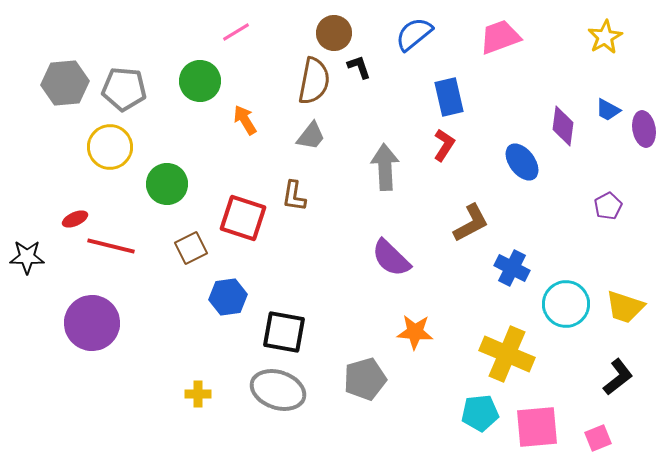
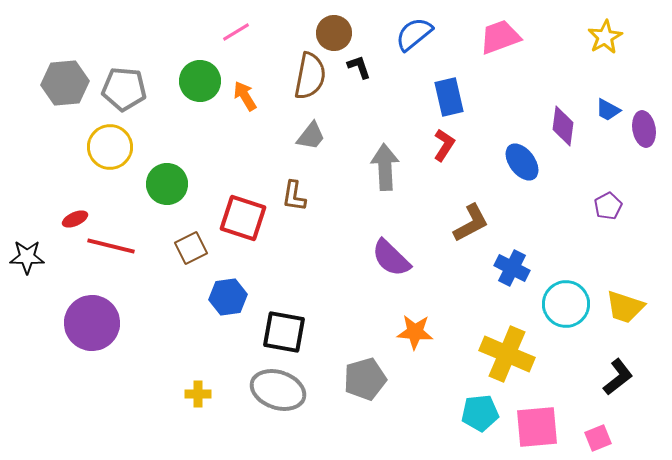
brown semicircle at (314, 81): moved 4 px left, 5 px up
orange arrow at (245, 120): moved 24 px up
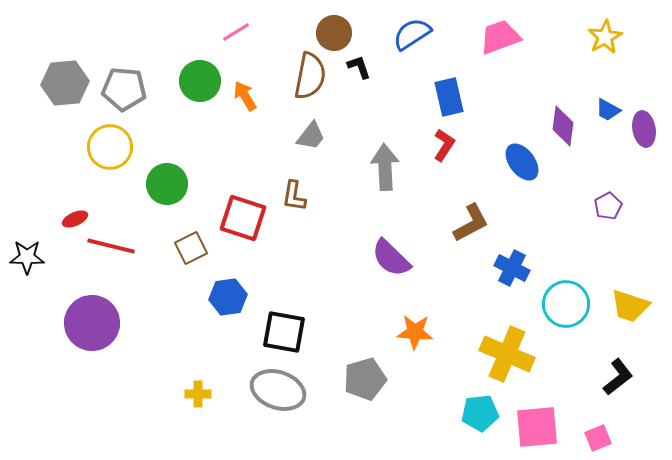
blue semicircle at (414, 34): moved 2 px left; rotated 6 degrees clockwise
yellow trapezoid at (625, 307): moved 5 px right, 1 px up
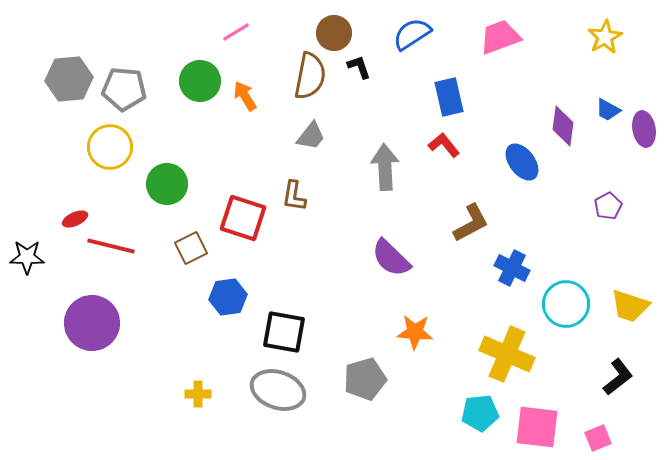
gray hexagon at (65, 83): moved 4 px right, 4 px up
red L-shape at (444, 145): rotated 72 degrees counterclockwise
pink square at (537, 427): rotated 12 degrees clockwise
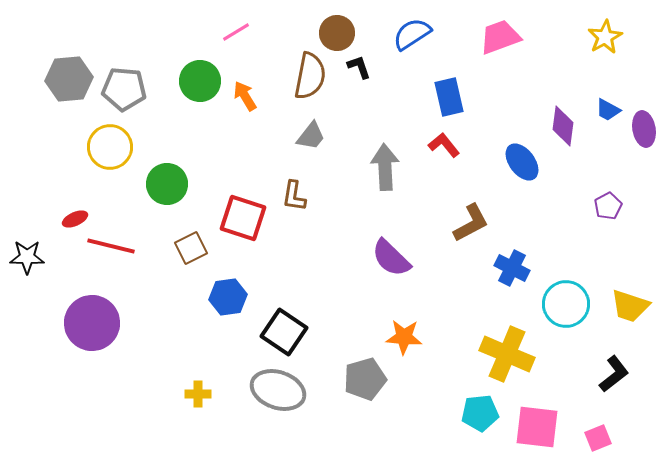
brown circle at (334, 33): moved 3 px right
black square at (284, 332): rotated 24 degrees clockwise
orange star at (415, 332): moved 11 px left, 5 px down
black L-shape at (618, 377): moved 4 px left, 3 px up
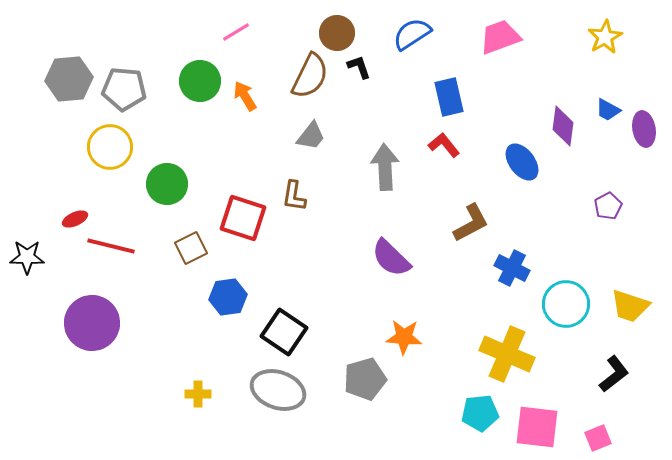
brown semicircle at (310, 76): rotated 15 degrees clockwise
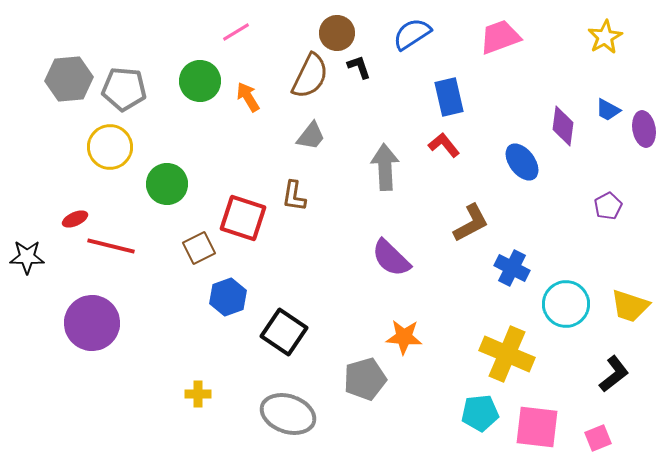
orange arrow at (245, 96): moved 3 px right, 1 px down
brown square at (191, 248): moved 8 px right
blue hexagon at (228, 297): rotated 12 degrees counterclockwise
gray ellipse at (278, 390): moved 10 px right, 24 px down
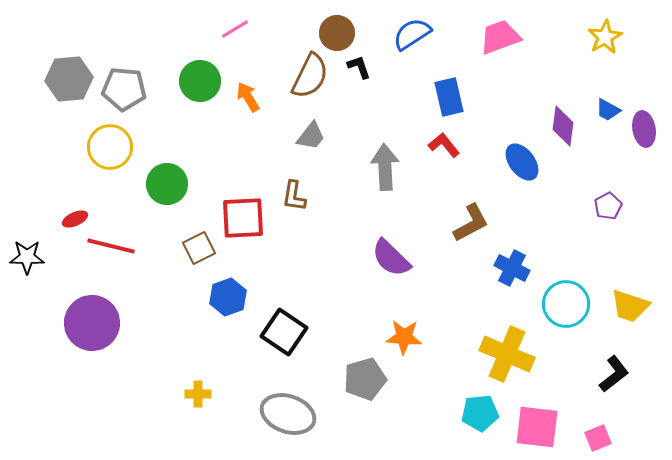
pink line at (236, 32): moved 1 px left, 3 px up
red square at (243, 218): rotated 21 degrees counterclockwise
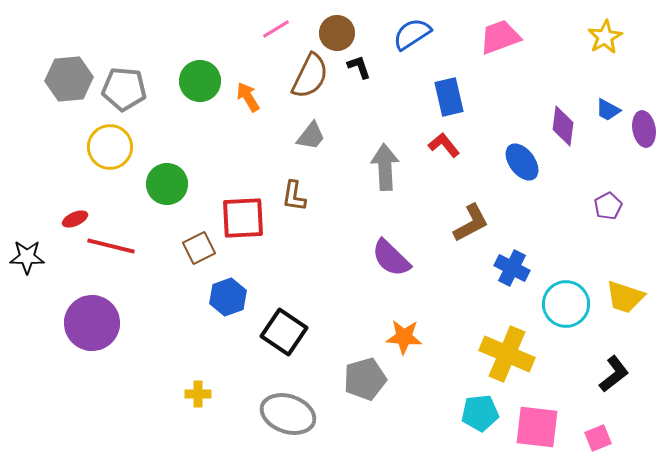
pink line at (235, 29): moved 41 px right
yellow trapezoid at (630, 306): moved 5 px left, 9 px up
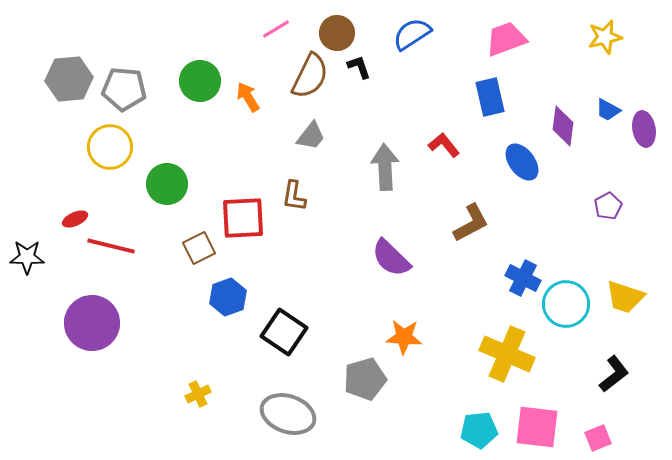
pink trapezoid at (500, 37): moved 6 px right, 2 px down
yellow star at (605, 37): rotated 16 degrees clockwise
blue rectangle at (449, 97): moved 41 px right
blue cross at (512, 268): moved 11 px right, 10 px down
yellow cross at (198, 394): rotated 25 degrees counterclockwise
cyan pentagon at (480, 413): moved 1 px left, 17 px down
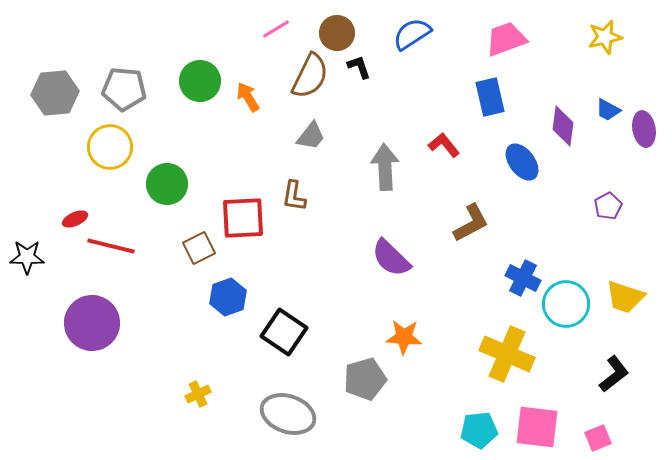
gray hexagon at (69, 79): moved 14 px left, 14 px down
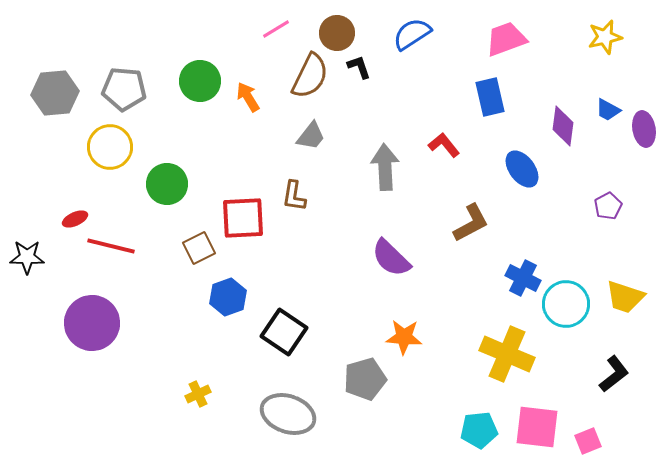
blue ellipse at (522, 162): moved 7 px down
pink square at (598, 438): moved 10 px left, 3 px down
